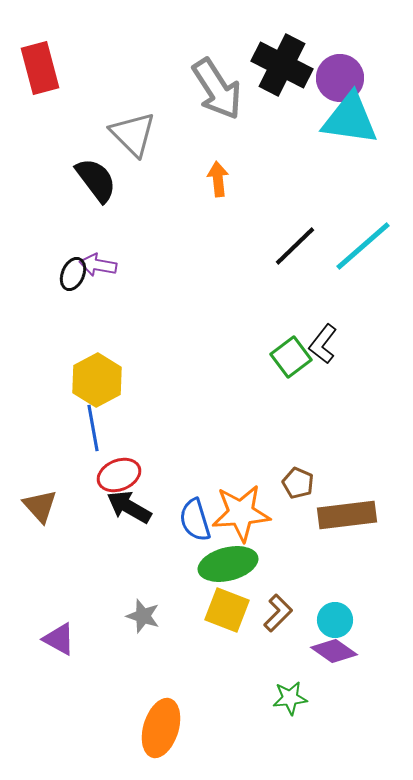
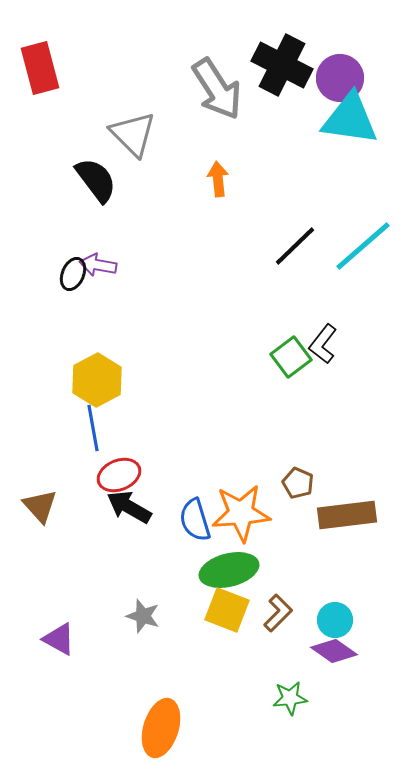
green ellipse: moved 1 px right, 6 px down
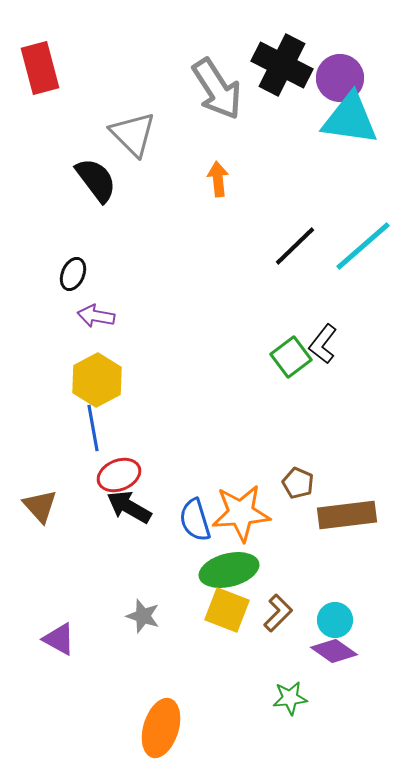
purple arrow: moved 2 px left, 51 px down
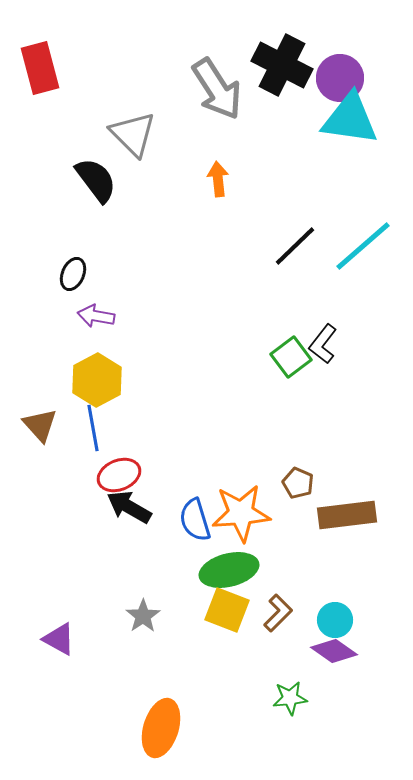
brown triangle: moved 81 px up
gray star: rotated 20 degrees clockwise
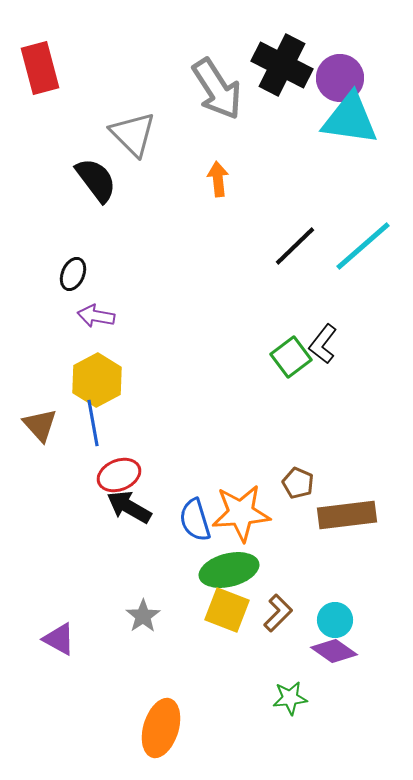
blue line: moved 5 px up
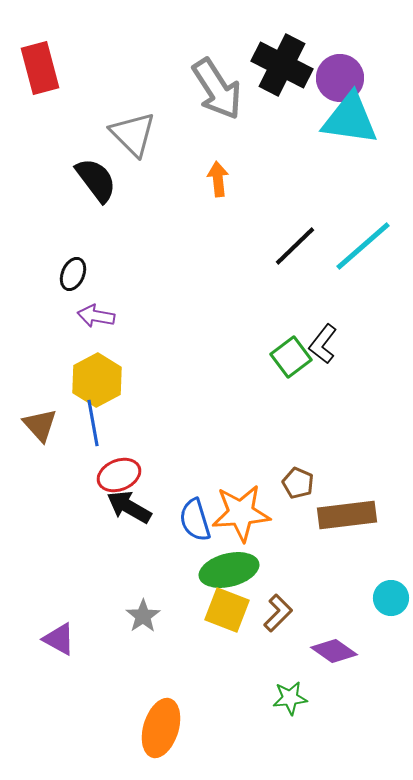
cyan circle: moved 56 px right, 22 px up
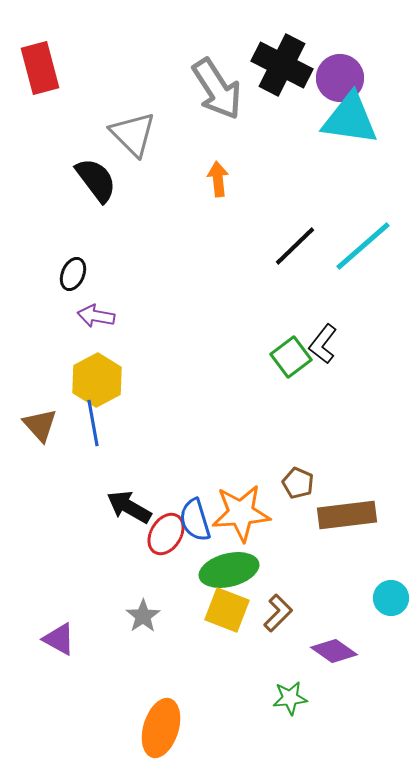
red ellipse: moved 47 px right, 59 px down; rotated 36 degrees counterclockwise
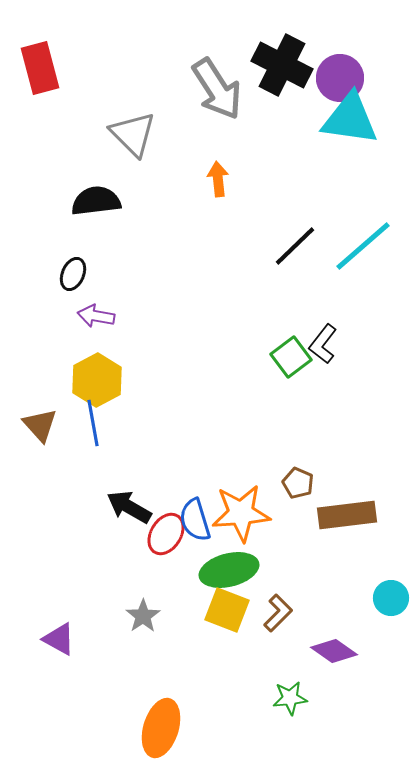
black semicircle: moved 21 px down; rotated 60 degrees counterclockwise
